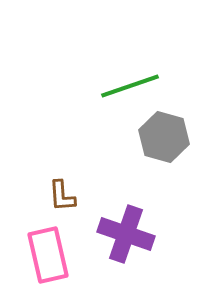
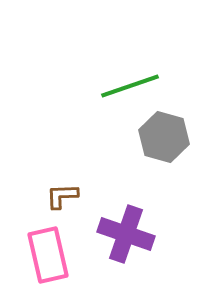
brown L-shape: rotated 92 degrees clockwise
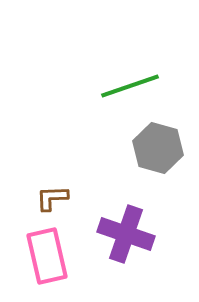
gray hexagon: moved 6 px left, 11 px down
brown L-shape: moved 10 px left, 2 px down
pink rectangle: moved 1 px left, 1 px down
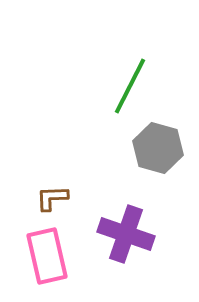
green line: rotated 44 degrees counterclockwise
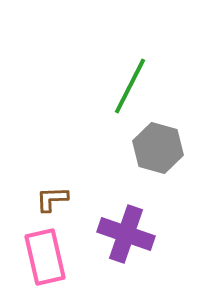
brown L-shape: moved 1 px down
pink rectangle: moved 2 px left, 1 px down
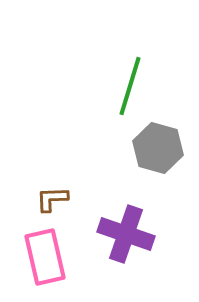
green line: rotated 10 degrees counterclockwise
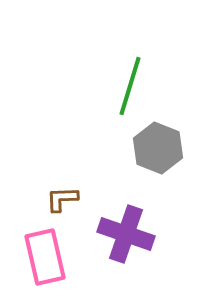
gray hexagon: rotated 6 degrees clockwise
brown L-shape: moved 10 px right
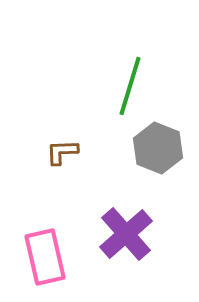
brown L-shape: moved 47 px up
purple cross: rotated 30 degrees clockwise
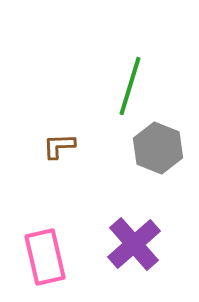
brown L-shape: moved 3 px left, 6 px up
purple cross: moved 8 px right, 10 px down
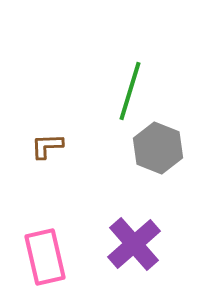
green line: moved 5 px down
brown L-shape: moved 12 px left
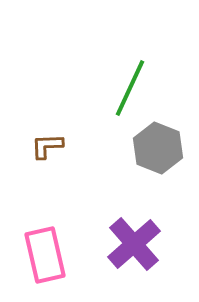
green line: moved 3 px up; rotated 8 degrees clockwise
pink rectangle: moved 2 px up
